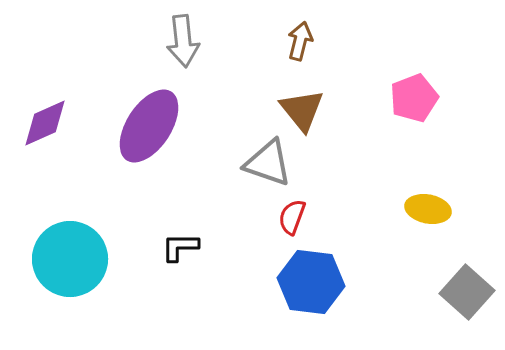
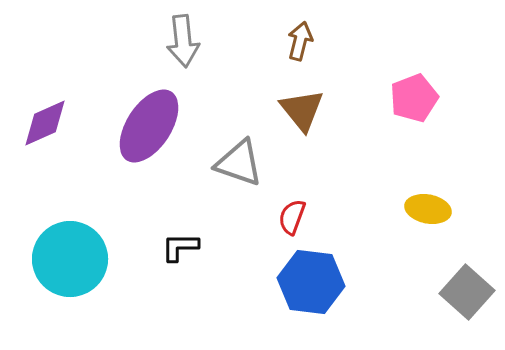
gray triangle: moved 29 px left
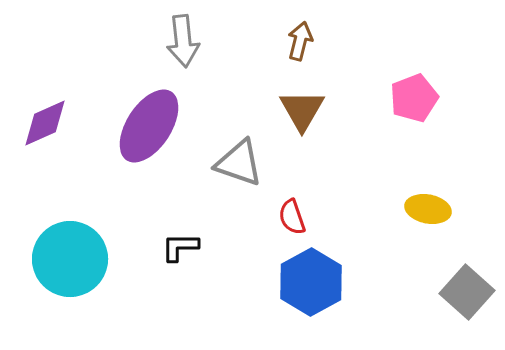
brown triangle: rotated 9 degrees clockwise
red semicircle: rotated 39 degrees counterclockwise
blue hexagon: rotated 24 degrees clockwise
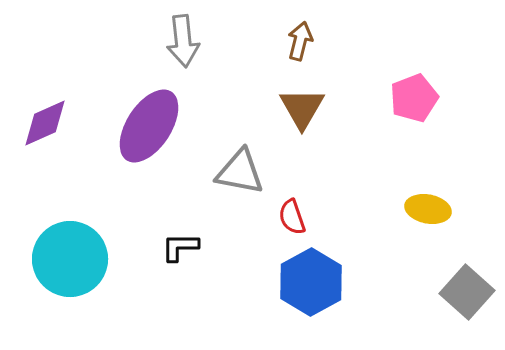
brown triangle: moved 2 px up
gray triangle: moved 1 px right, 9 px down; rotated 8 degrees counterclockwise
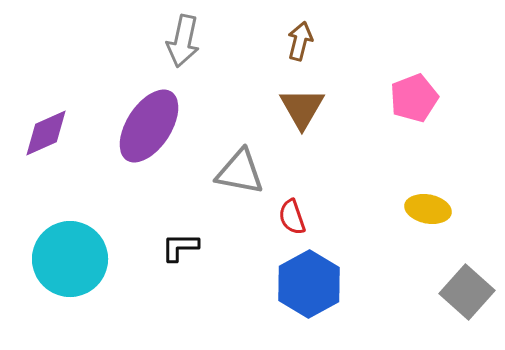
gray arrow: rotated 18 degrees clockwise
purple diamond: moved 1 px right, 10 px down
blue hexagon: moved 2 px left, 2 px down
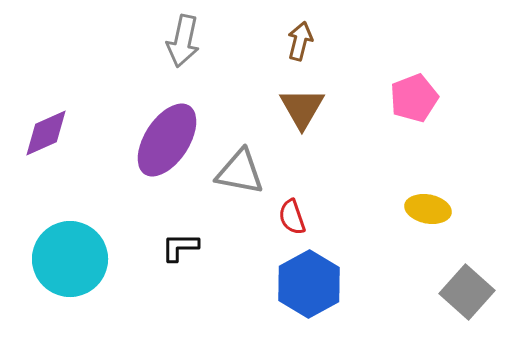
purple ellipse: moved 18 px right, 14 px down
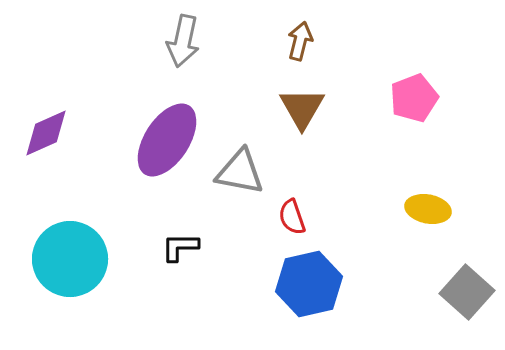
blue hexagon: rotated 16 degrees clockwise
